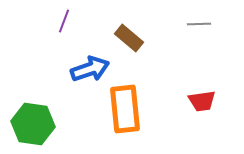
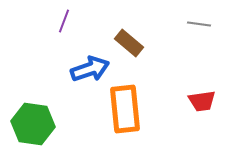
gray line: rotated 10 degrees clockwise
brown rectangle: moved 5 px down
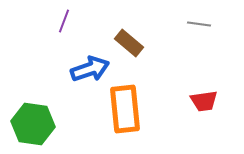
red trapezoid: moved 2 px right
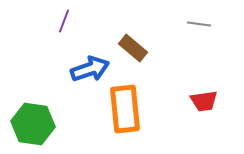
brown rectangle: moved 4 px right, 5 px down
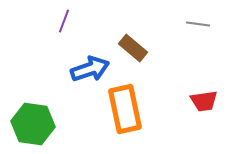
gray line: moved 1 px left
orange rectangle: rotated 6 degrees counterclockwise
